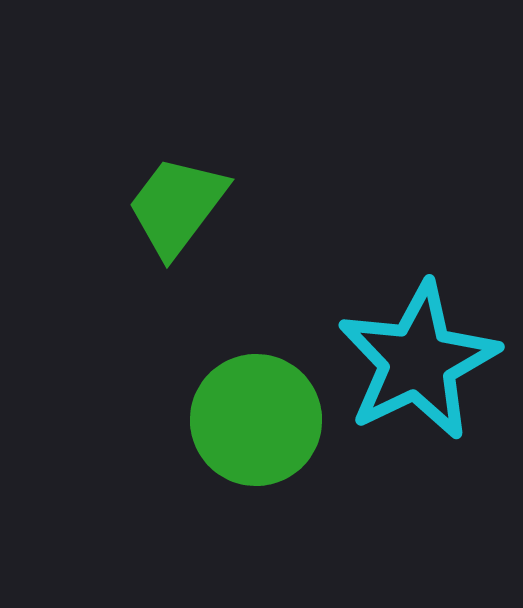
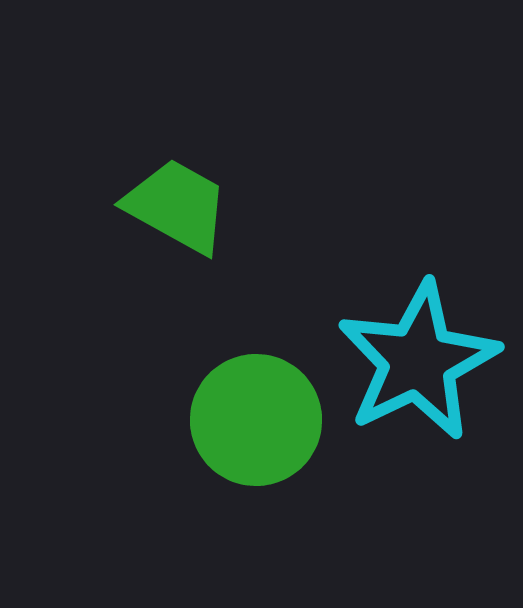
green trapezoid: rotated 82 degrees clockwise
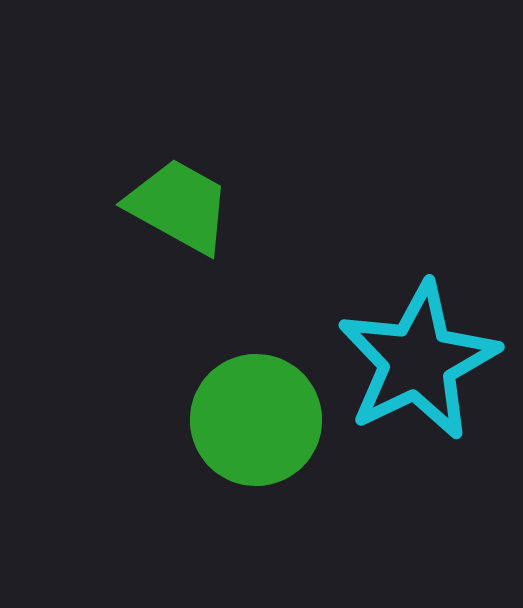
green trapezoid: moved 2 px right
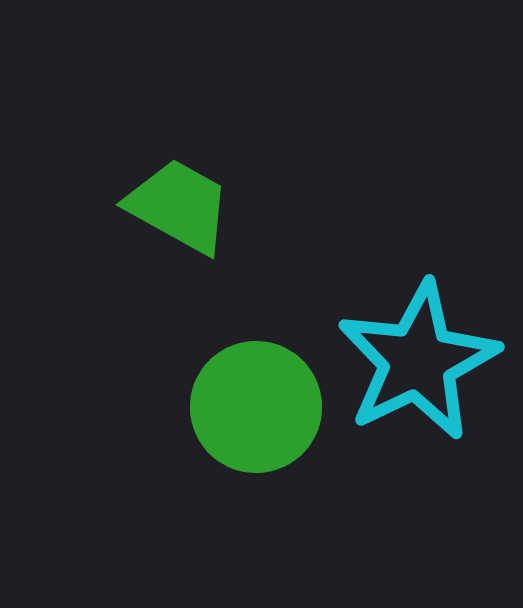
green circle: moved 13 px up
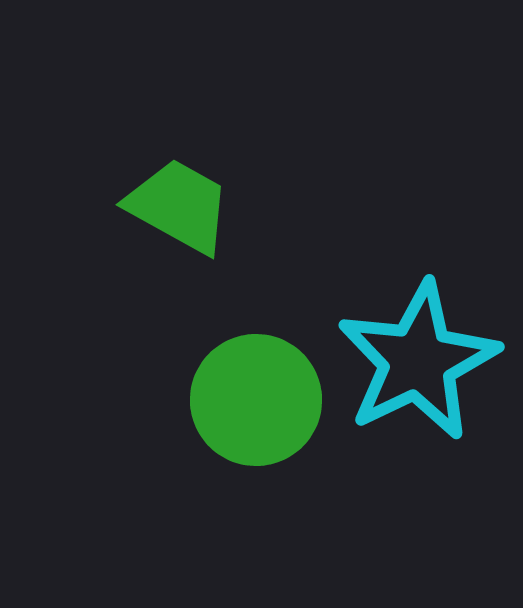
green circle: moved 7 px up
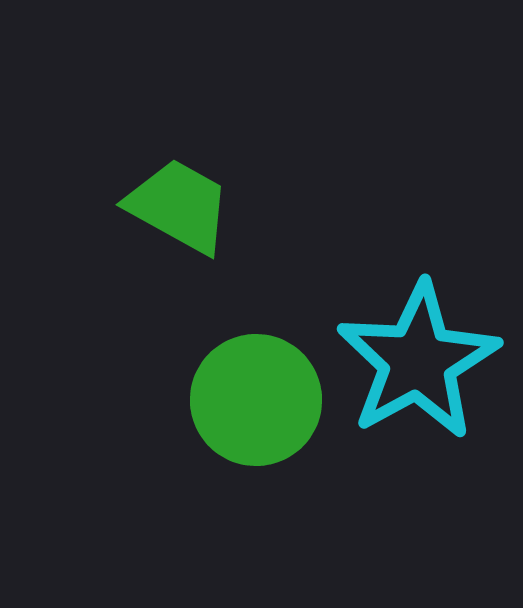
cyan star: rotated 3 degrees counterclockwise
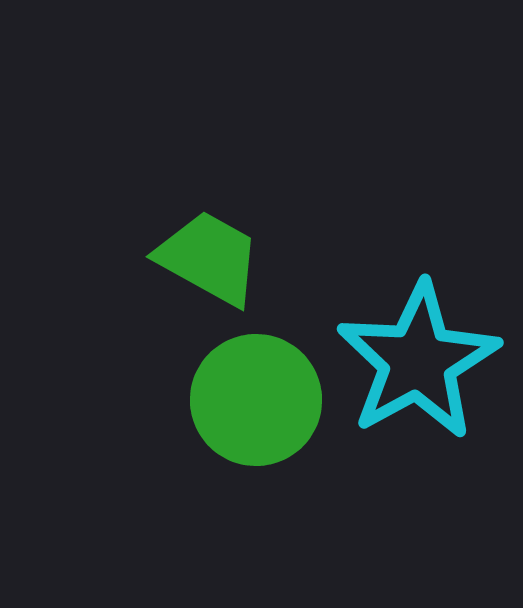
green trapezoid: moved 30 px right, 52 px down
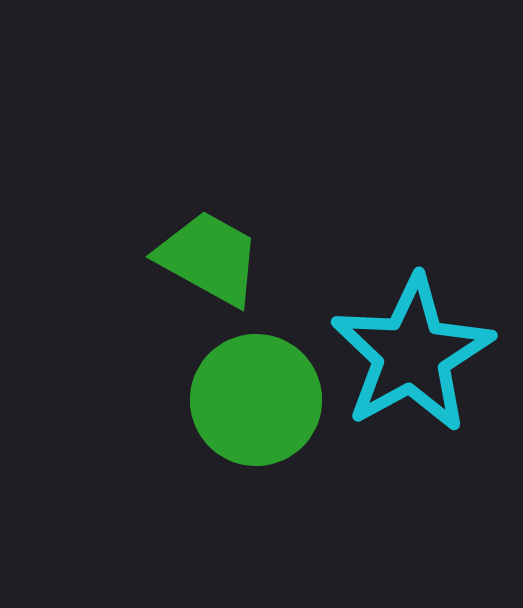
cyan star: moved 6 px left, 7 px up
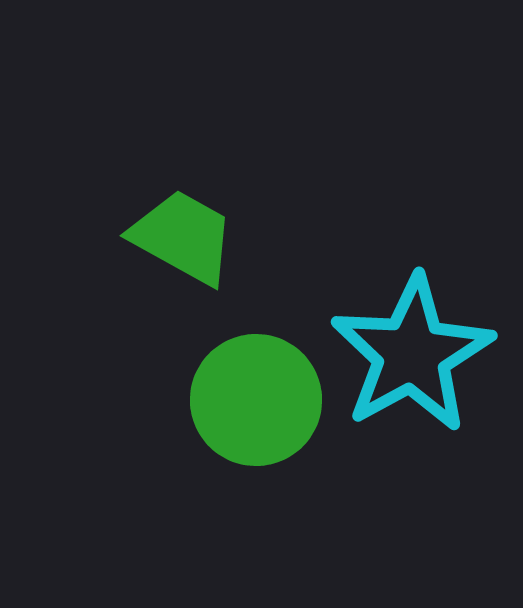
green trapezoid: moved 26 px left, 21 px up
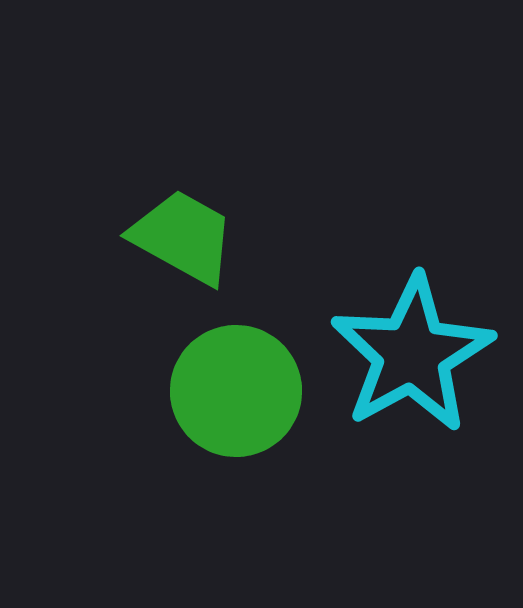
green circle: moved 20 px left, 9 px up
